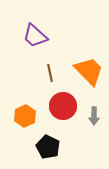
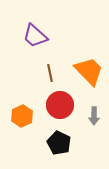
red circle: moved 3 px left, 1 px up
orange hexagon: moved 3 px left
black pentagon: moved 11 px right, 4 px up
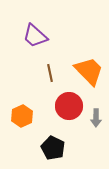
red circle: moved 9 px right, 1 px down
gray arrow: moved 2 px right, 2 px down
black pentagon: moved 6 px left, 5 px down
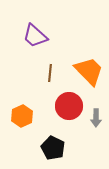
brown line: rotated 18 degrees clockwise
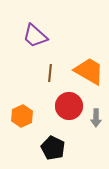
orange trapezoid: rotated 16 degrees counterclockwise
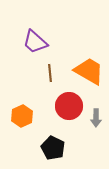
purple trapezoid: moved 6 px down
brown line: rotated 12 degrees counterclockwise
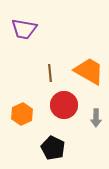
purple trapezoid: moved 11 px left, 13 px up; rotated 32 degrees counterclockwise
red circle: moved 5 px left, 1 px up
orange hexagon: moved 2 px up
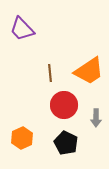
purple trapezoid: moved 2 px left; rotated 36 degrees clockwise
orange trapezoid: rotated 116 degrees clockwise
orange hexagon: moved 24 px down
black pentagon: moved 13 px right, 5 px up
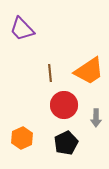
black pentagon: rotated 20 degrees clockwise
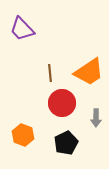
orange trapezoid: moved 1 px down
red circle: moved 2 px left, 2 px up
orange hexagon: moved 1 px right, 3 px up; rotated 15 degrees counterclockwise
